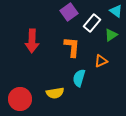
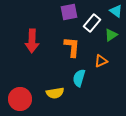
purple square: rotated 24 degrees clockwise
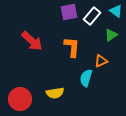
white rectangle: moved 7 px up
red arrow: rotated 50 degrees counterclockwise
cyan semicircle: moved 7 px right
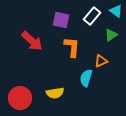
purple square: moved 8 px left, 8 px down; rotated 24 degrees clockwise
red circle: moved 1 px up
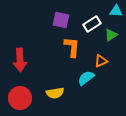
cyan triangle: rotated 32 degrees counterclockwise
white rectangle: moved 8 px down; rotated 18 degrees clockwise
red arrow: moved 12 px left, 19 px down; rotated 45 degrees clockwise
cyan semicircle: rotated 36 degrees clockwise
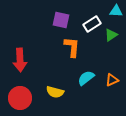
orange triangle: moved 11 px right, 19 px down
yellow semicircle: moved 1 px up; rotated 24 degrees clockwise
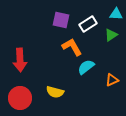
cyan triangle: moved 3 px down
white rectangle: moved 4 px left
orange L-shape: rotated 35 degrees counterclockwise
cyan semicircle: moved 11 px up
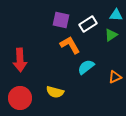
cyan triangle: moved 1 px down
orange L-shape: moved 2 px left, 2 px up
orange triangle: moved 3 px right, 3 px up
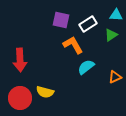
orange L-shape: moved 3 px right
yellow semicircle: moved 10 px left
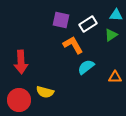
red arrow: moved 1 px right, 2 px down
orange triangle: rotated 24 degrees clockwise
red circle: moved 1 px left, 2 px down
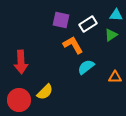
yellow semicircle: rotated 60 degrees counterclockwise
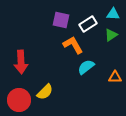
cyan triangle: moved 3 px left, 1 px up
